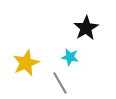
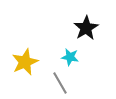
yellow star: moved 1 px left, 1 px up
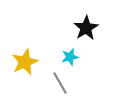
cyan star: rotated 24 degrees counterclockwise
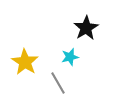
yellow star: rotated 16 degrees counterclockwise
gray line: moved 2 px left
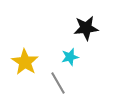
black star: rotated 25 degrees clockwise
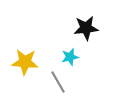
yellow star: rotated 28 degrees counterclockwise
gray line: moved 1 px up
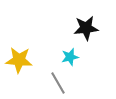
yellow star: moved 6 px left, 2 px up
gray line: moved 1 px down
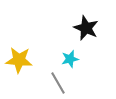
black star: rotated 30 degrees clockwise
cyan star: moved 2 px down
